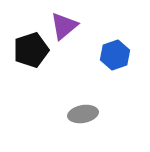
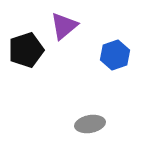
black pentagon: moved 5 px left
gray ellipse: moved 7 px right, 10 px down
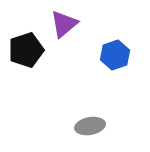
purple triangle: moved 2 px up
gray ellipse: moved 2 px down
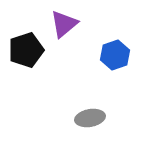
gray ellipse: moved 8 px up
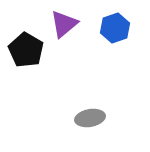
black pentagon: rotated 24 degrees counterclockwise
blue hexagon: moved 27 px up
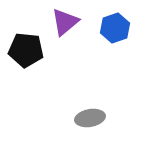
purple triangle: moved 1 px right, 2 px up
black pentagon: rotated 24 degrees counterclockwise
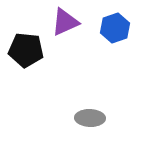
purple triangle: rotated 16 degrees clockwise
gray ellipse: rotated 12 degrees clockwise
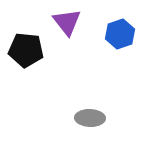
purple triangle: moved 2 px right; rotated 44 degrees counterclockwise
blue hexagon: moved 5 px right, 6 px down
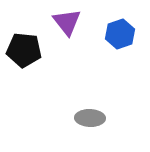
black pentagon: moved 2 px left
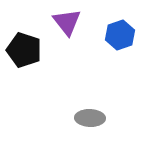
blue hexagon: moved 1 px down
black pentagon: rotated 12 degrees clockwise
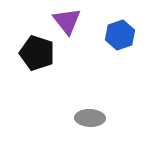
purple triangle: moved 1 px up
black pentagon: moved 13 px right, 3 px down
